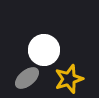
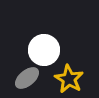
yellow star: rotated 24 degrees counterclockwise
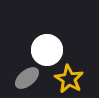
white circle: moved 3 px right
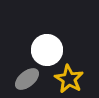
gray ellipse: moved 1 px down
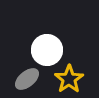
yellow star: rotated 8 degrees clockwise
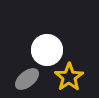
yellow star: moved 2 px up
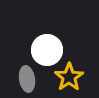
gray ellipse: rotated 60 degrees counterclockwise
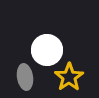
gray ellipse: moved 2 px left, 2 px up
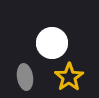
white circle: moved 5 px right, 7 px up
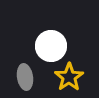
white circle: moved 1 px left, 3 px down
